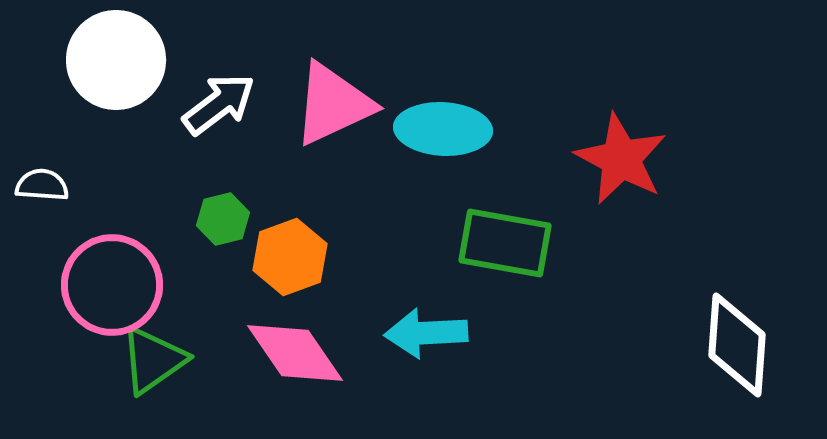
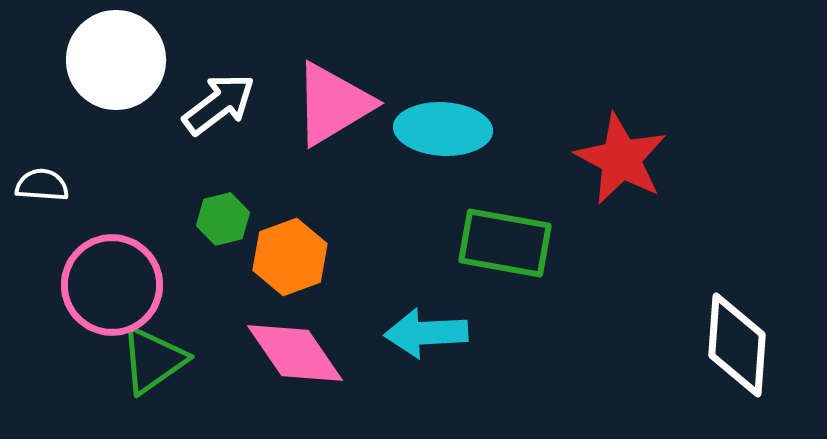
pink triangle: rotated 6 degrees counterclockwise
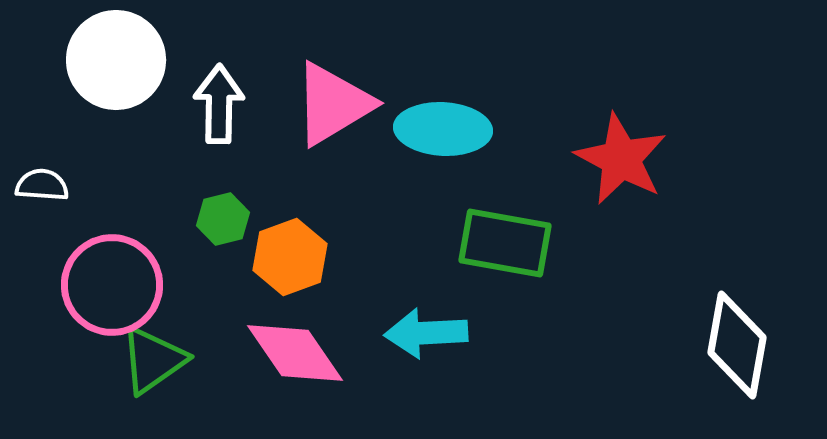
white arrow: rotated 52 degrees counterclockwise
white diamond: rotated 6 degrees clockwise
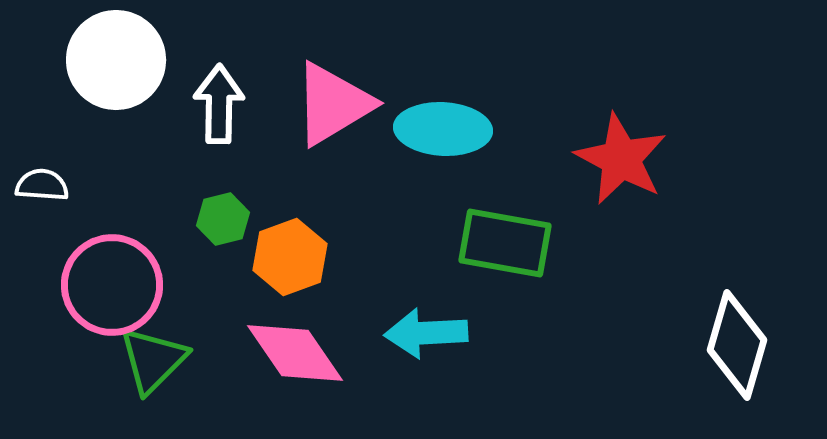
white diamond: rotated 6 degrees clockwise
green triangle: rotated 10 degrees counterclockwise
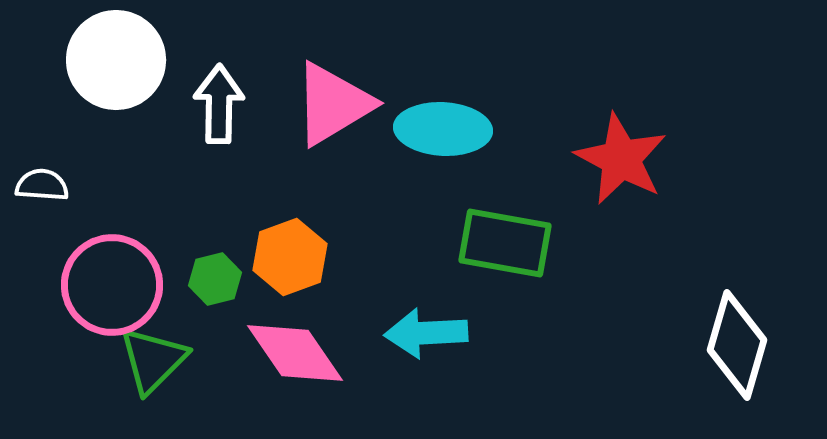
green hexagon: moved 8 px left, 60 px down
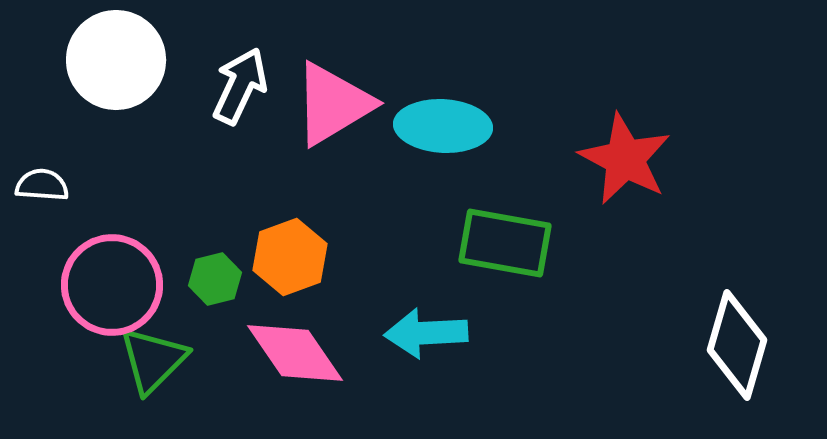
white arrow: moved 21 px right, 18 px up; rotated 24 degrees clockwise
cyan ellipse: moved 3 px up
red star: moved 4 px right
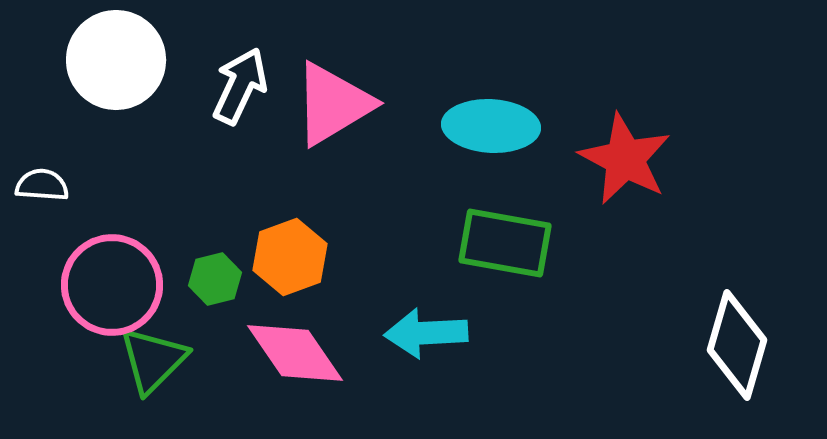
cyan ellipse: moved 48 px right
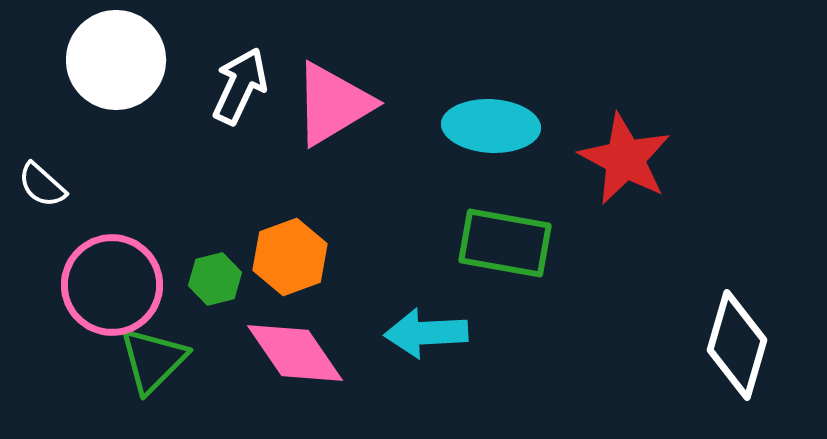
white semicircle: rotated 142 degrees counterclockwise
